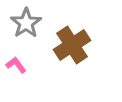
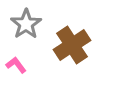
gray star: moved 1 px down
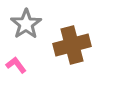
brown cross: rotated 18 degrees clockwise
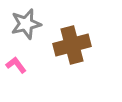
gray star: rotated 20 degrees clockwise
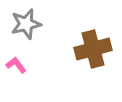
brown cross: moved 21 px right, 4 px down
